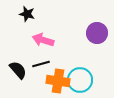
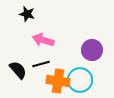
purple circle: moved 5 px left, 17 px down
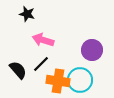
black line: rotated 30 degrees counterclockwise
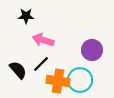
black star: moved 1 px left, 2 px down; rotated 14 degrees counterclockwise
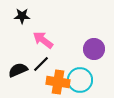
black star: moved 4 px left
pink arrow: rotated 20 degrees clockwise
purple circle: moved 2 px right, 1 px up
black semicircle: rotated 72 degrees counterclockwise
orange cross: moved 1 px down
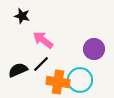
black star: rotated 14 degrees clockwise
